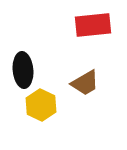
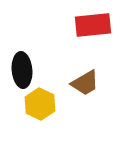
black ellipse: moved 1 px left
yellow hexagon: moved 1 px left, 1 px up
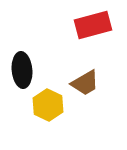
red rectangle: rotated 9 degrees counterclockwise
yellow hexagon: moved 8 px right, 1 px down
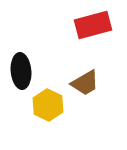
black ellipse: moved 1 px left, 1 px down
